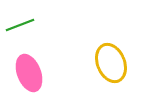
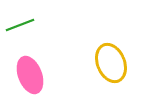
pink ellipse: moved 1 px right, 2 px down
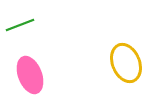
yellow ellipse: moved 15 px right
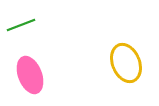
green line: moved 1 px right
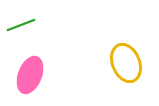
pink ellipse: rotated 42 degrees clockwise
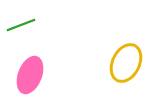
yellow ellipse: rotated 48 degrees clockwise
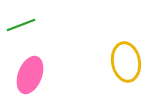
yellow ellipse: moved 1 px up; rotated 36 degrees counterclockwise
